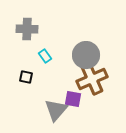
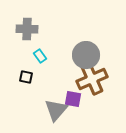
cyan rectangle: moved 5 px left
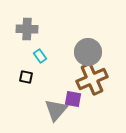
gray circle: moved 2 px right, 3 px up
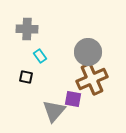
gray triangle: moved 2 px left, 1 px down
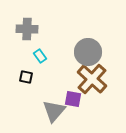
brown cross: rotated 24 degrees counterclockwise
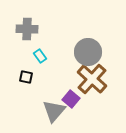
purple square: moved 2 px left; rotated 30 degrees clockwise
